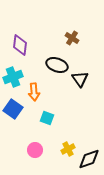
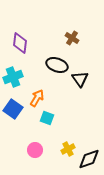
purple diamond: moved 2 px up
orange arrow: moved 3 px right, 6 px down; rotated 144 degrees counterclockwise
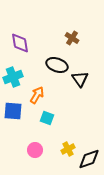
purple diamond: rotated 15 degrees counterclockwise
orange arrow: moved 3 px up
blue square: moved 2 px down; rotated 30 degrees counterclockwise
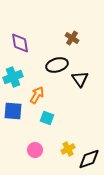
black ellipse: rotated 35 degrees counterclockwise
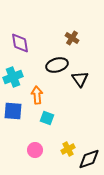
orange arrow: rotated 36 degrees counterclockwise
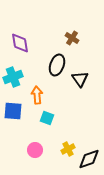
black ellipse: rotated 55 degrees counterclockwise
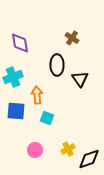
black ellipse: rotated 20 degrees counterclockwise
blue square: moved 3 px right
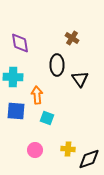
cyan cross: rotated 24 degrees clockwise
yellow cross: rotated 32 degrees clockwise
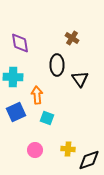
blue square: moved 1 px down; rotated 30 degrees counterclockwise
black diamond: moved 1 px down
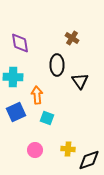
black triangle: moved 2 px down
